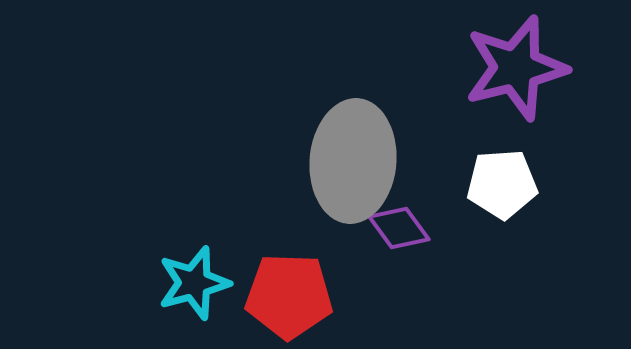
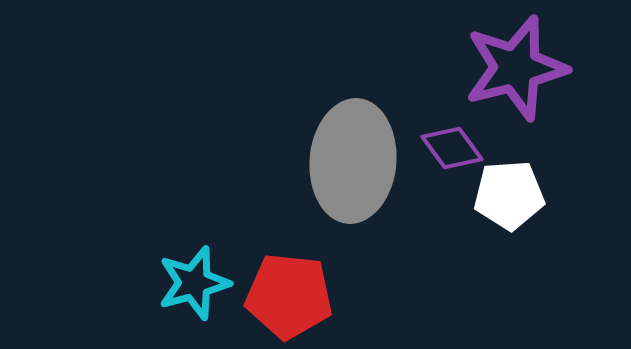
white pentagon: moved 7 px right, 11 px down
purple diamond: moved 53 px right, 80 px up
red pentagon: rotated 4 degrees clockwise
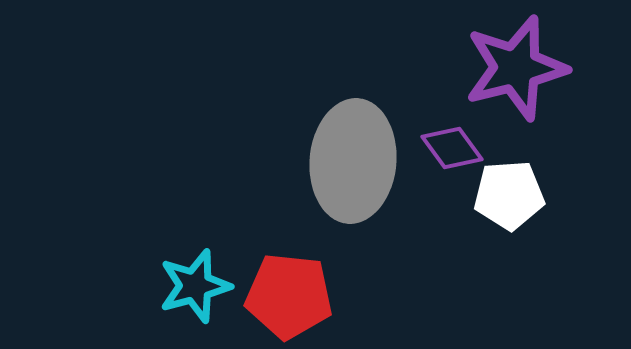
cyan star: moved 1 px right, 3 px down
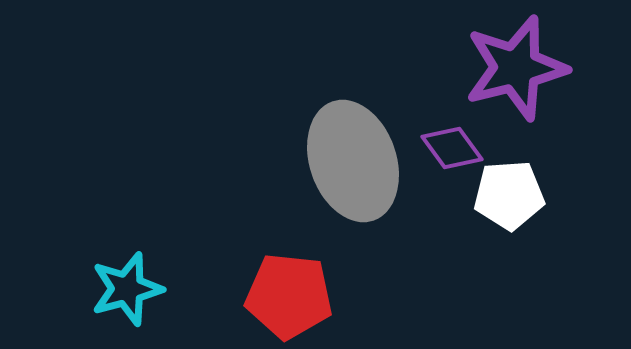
gray ellipse: rotated 24 degrees counterclockwise
cyan star: moved 68 px left, 3 px down
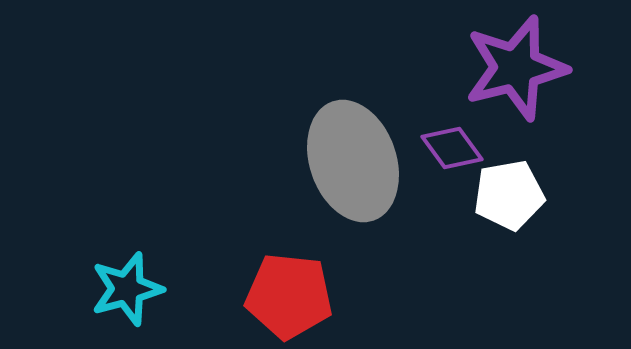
white pentagon: rotated 6 degrees counterclockwise
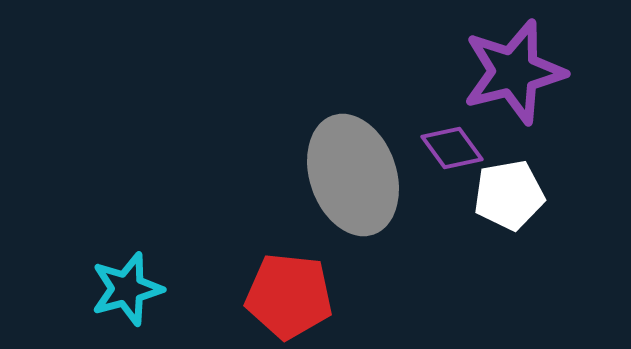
purple star: moved 2 px left, 4 px down
gray ellipse: moved 14 px down
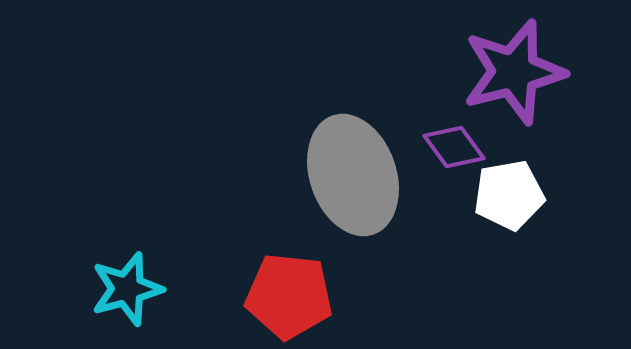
purple diamond: moved 2 px right, 1 px up
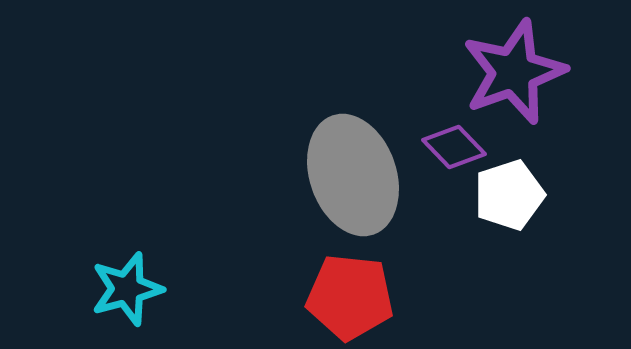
purple star: rotated 6 degrees counterclockwise
purple diamond: rotated 8 degrees counterclockwise
white pentagon: rotated 8 degrees counterclockwise
red pentagon: moved 61 px right, 1 px down
